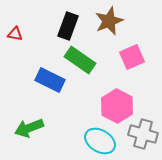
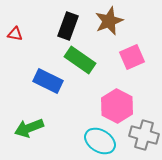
blue rectangle: moved 2 px left, 1 px down
gray cross: moved 1 px right, 1 px down
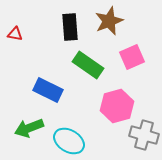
black rectangle: moved 2 px right, 1 px down; rotated 24 degrees counterclockwise
green rectangle: moved 8 px right, 5 px down
blue rectangle: moved 9 px down
pink hexagon: rotated 16 degrees clockwise
cyan ellipse: moved 31 px left
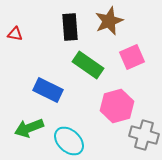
cyan ellipse: rotated 12 degrees clockwise
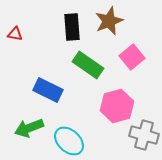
black rectangle: moved 2 px right
pink square: rotated 15 degrees counterclockwise
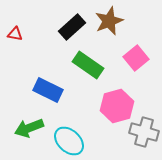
black rectangle: rotated 52 degrees clockwise
pink square: moved 4 px right, 1 px down
gray cross: moved 3 px up
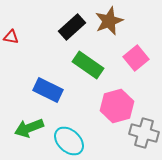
red triangle: moved 4 px left, 3 px down
gray cross: moved 1 px down
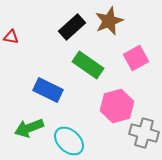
pink square: rotated 10 degrees clockwise
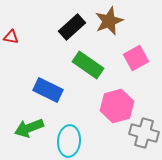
cyan ellipse: rotated 52 degrees clockwise
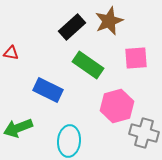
red triangle: moved 16 px down
pink square: rotated 25 degrees clockwise
green arrow: moved 11 px left
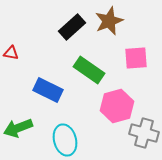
green rectangle: moved 1 px right, 5 px down
cyan ellipse: moved 4 px left, 1 px up; rotated 20 degrees counterclockwise
